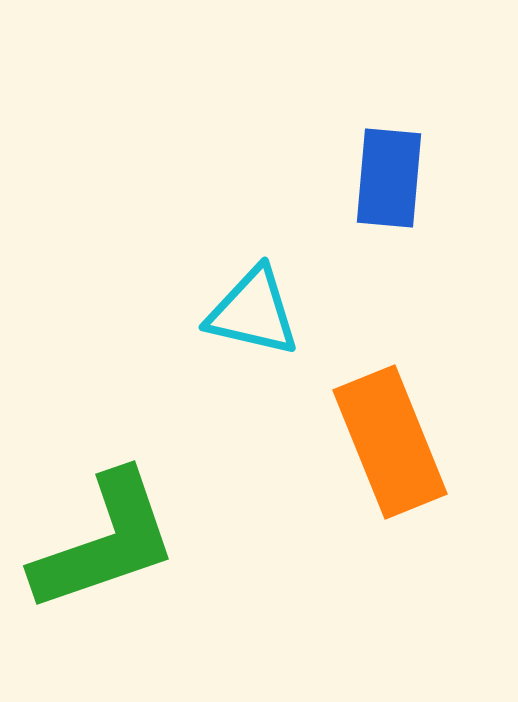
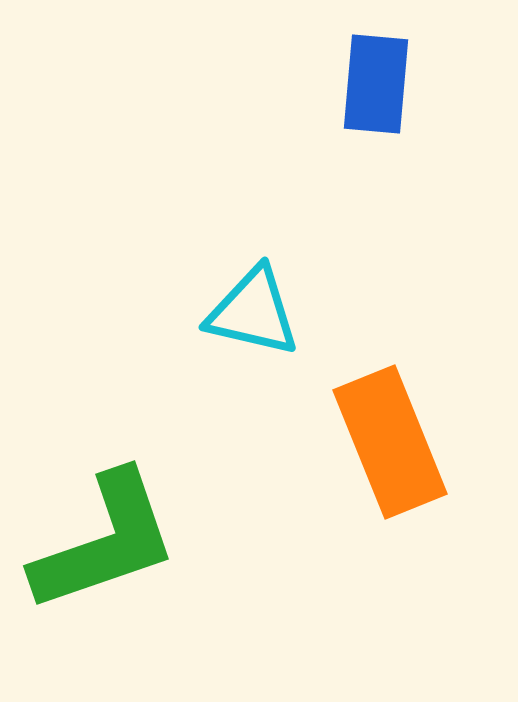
blue rectangle: moved 13 px left, 94 px up
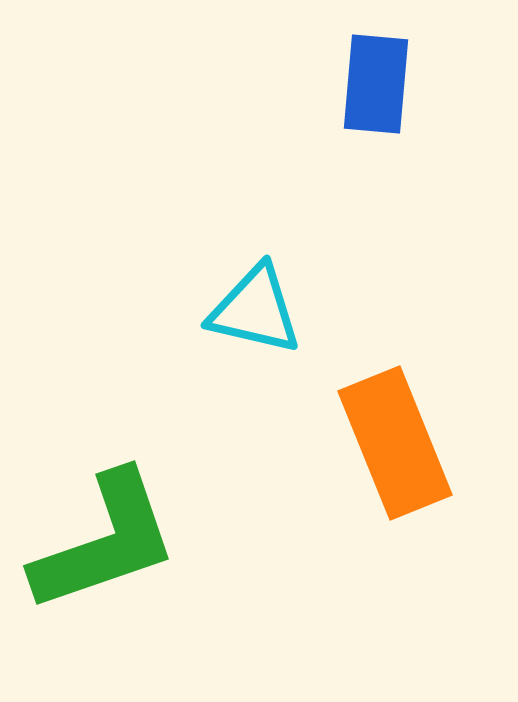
cyan triangle: moved 2 px right, 2 px up
orange rectangle: moved 5 px right, 1 px down
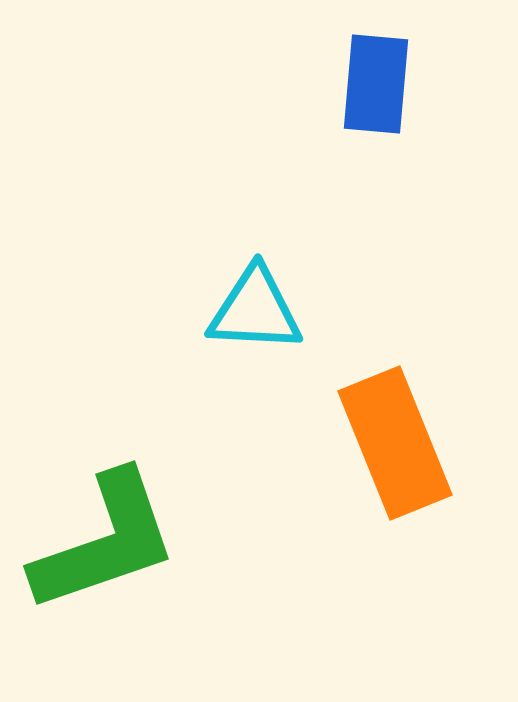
cyan triangle: rotated 10 degrees counterclockwise
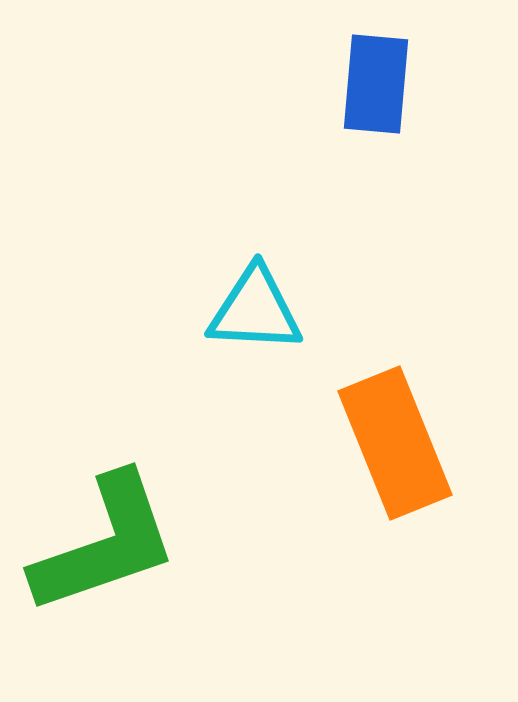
green L-shape: moved 2 px down
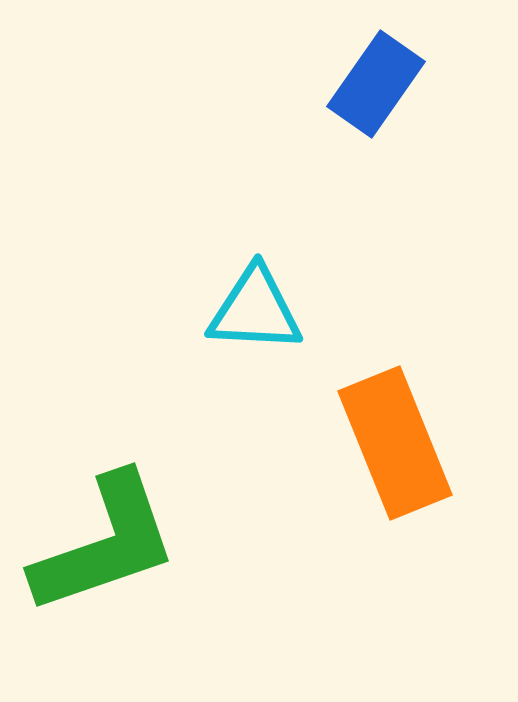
blue rectangle: rotated 30 degrees clockwise
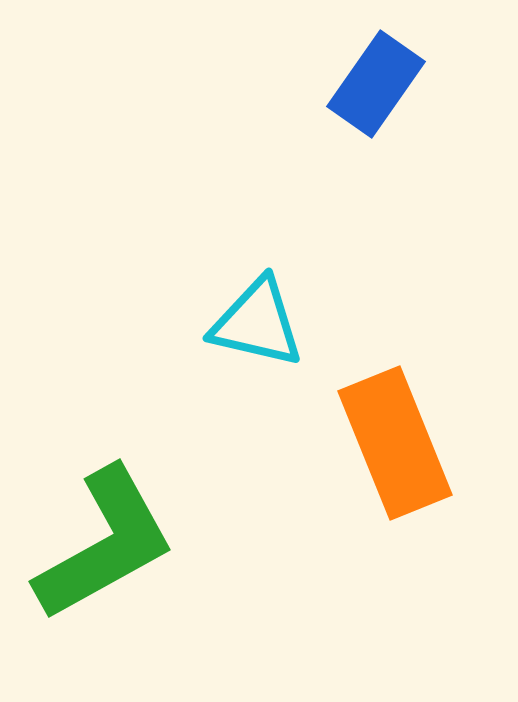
cyan triangle: moved 2 px right, 13 px down; rotated 10 degrees clockwise
green L-shape: rotated 10 degrees counterclockwise
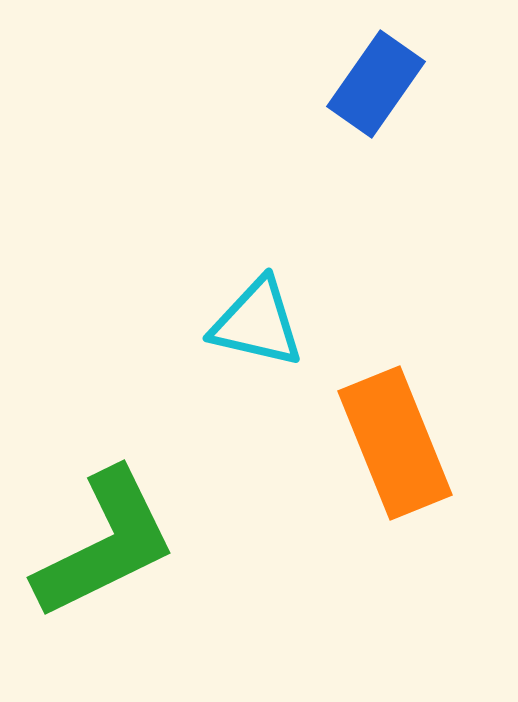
green L-shape: rotated 3 degrees clockwise
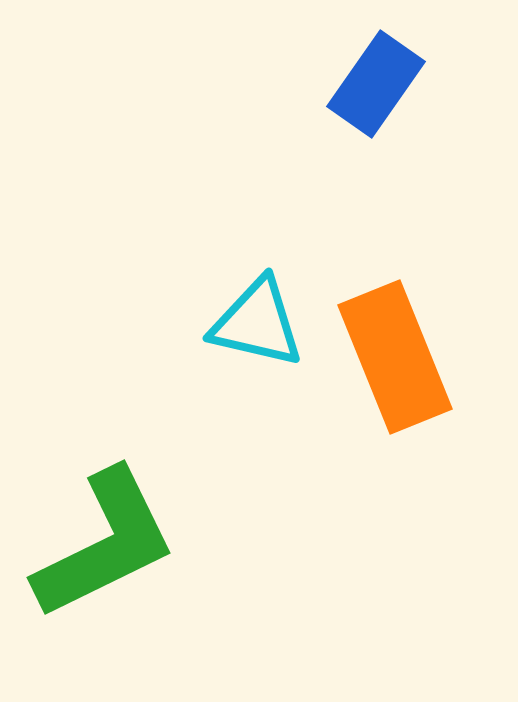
orange rectangle: moved 86 px up
